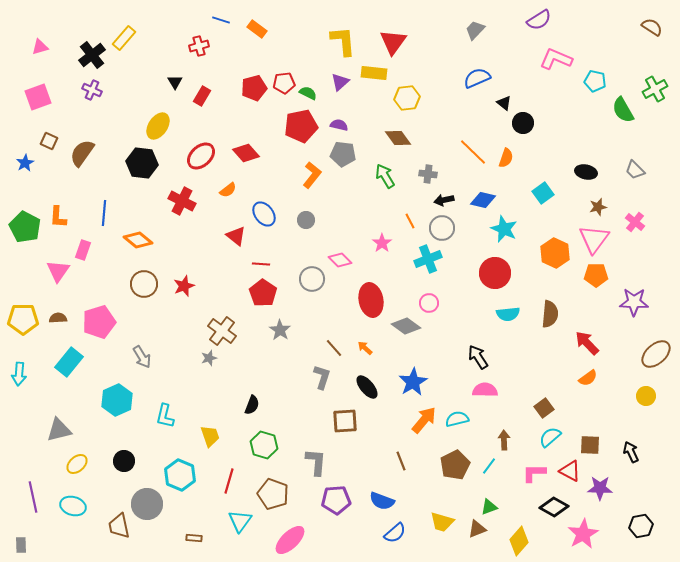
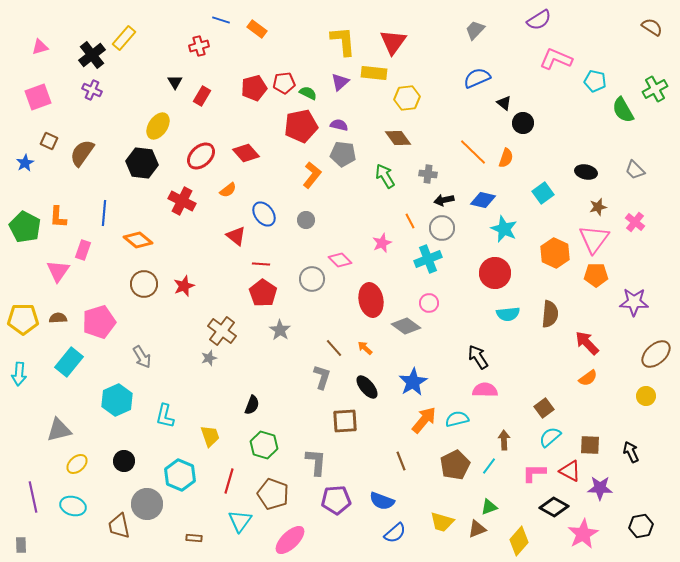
pink star at (382, 243): rotated 12 degrees clockwise
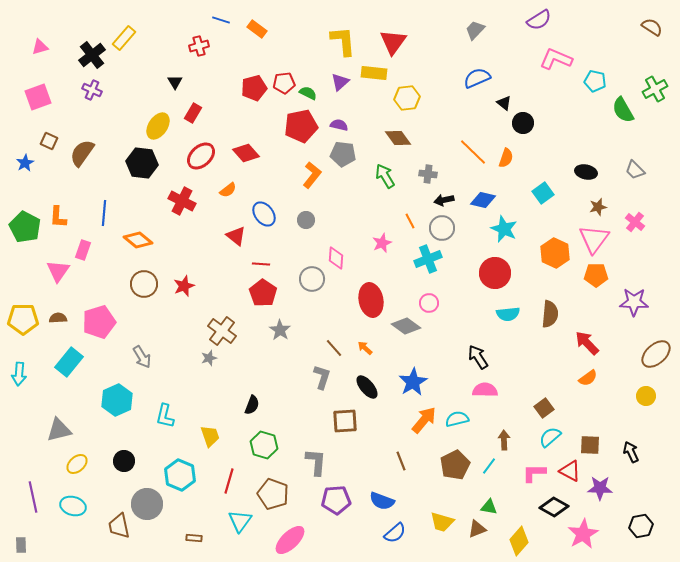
red rectangle at (202, 96): moved 9 px left, 17 px down
pink diamond at (340, 260): moved 4 px left, 2 px up; rotated 50 degrees clockwise
green triangle at (489, 507): rotated 30 degrees clockwise
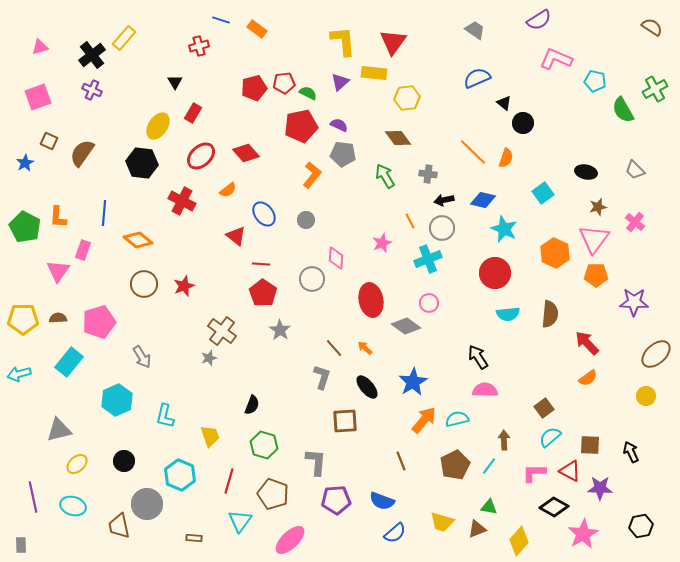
gray trapezoid at (475, 30): rotated 80 degrees clockwise
purple semicircle at (339, 125): rotated 12 degrees clockwise
cyan arrow at (19, 374): rotated 70 degrees clockwise
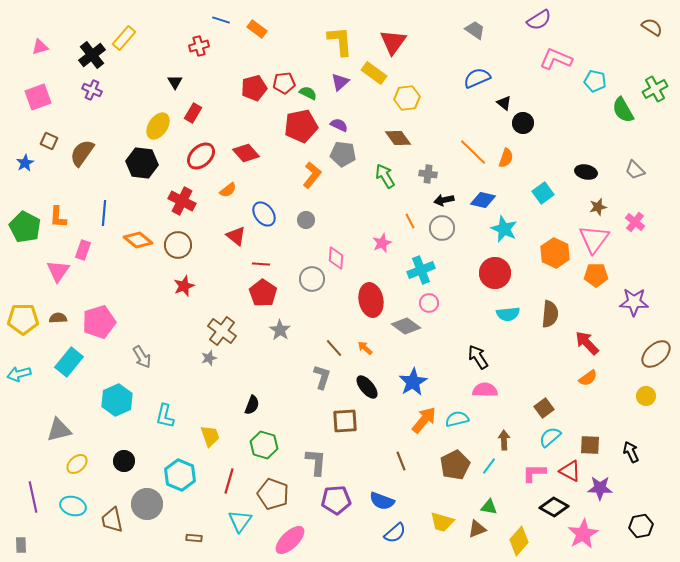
yellow L-shape at (343, 41): moved 3 px left
yellow rectangle at (374, 73): rotated 30 degrees clockwise
cyan cross at (428, 259): moved 7 px left, 11 px down
brown circle at (144, 284): moved 34 px right, 39 px up
brown trapezoid at (119, 526): moved 7 px left, 6 px up
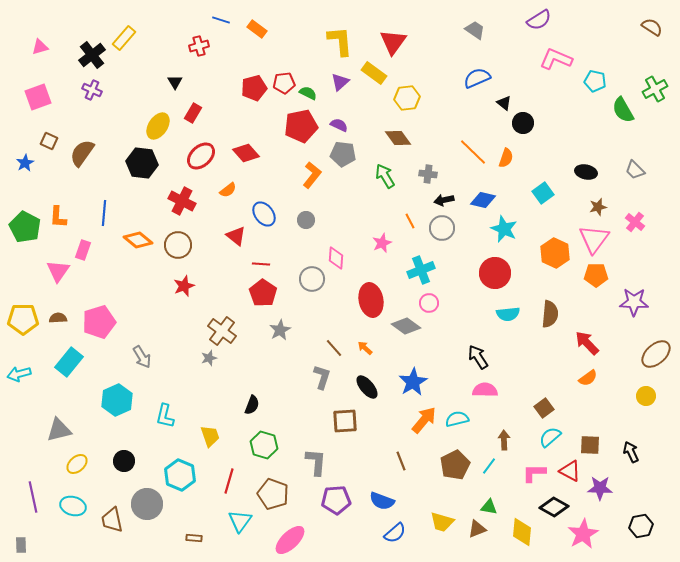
gray star at (280, 330): rotated 10 degrees clockwise
yellow diamond at (519, 541): moved 3 px right, 9 px up; rotated 36 degrees counterclockwise
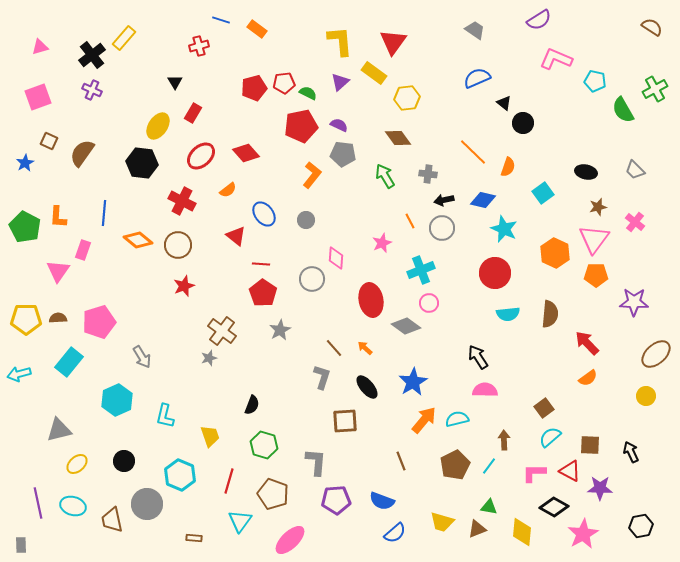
orange semicircle at (506, 158): moved 2 px right, 9 px down
yellow pentagon at (23, 319): moved 3 px right
purple line at (33, 497): moved 5 px right, 6 px down
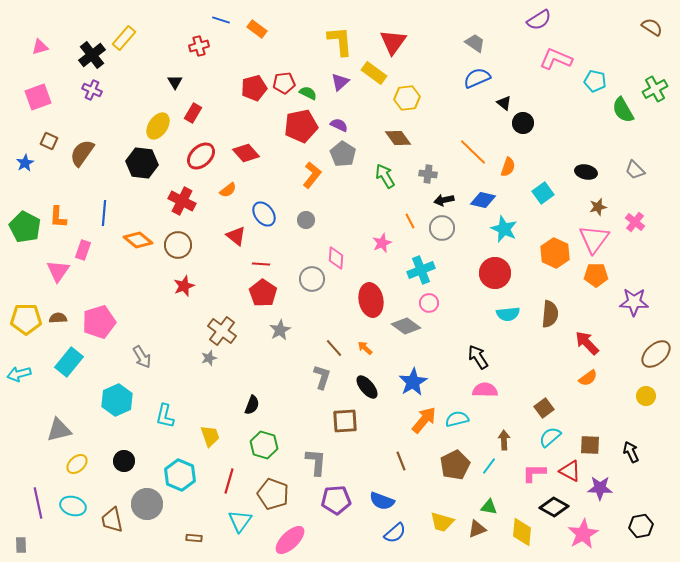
gray trapezoid at (475, 30): moved 13 px down
gray pentagon at (343, 154): rotated 25 degrees clockwise
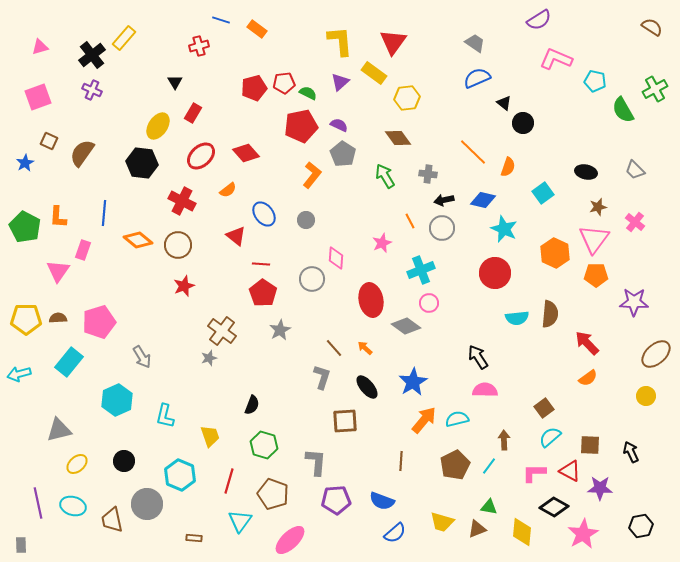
cyan semicircle at (508, 314): moved 9 px right, 4 px down
brown line at (401, 461): rotated 24 degrees clockwise
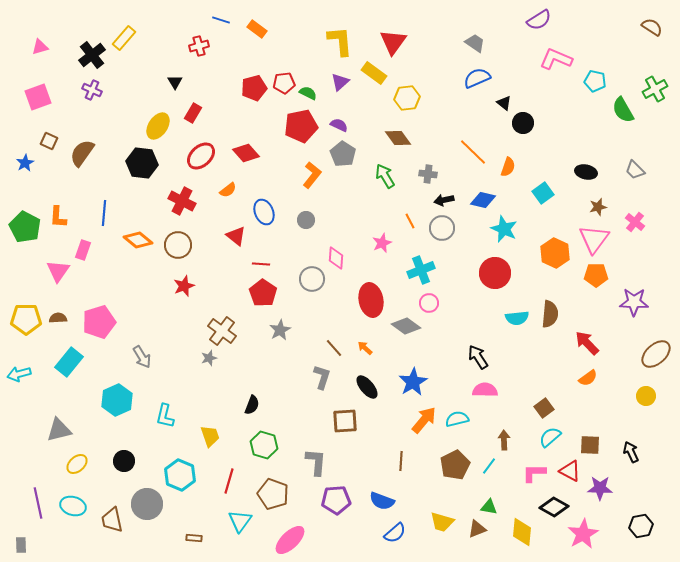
blue ellipse at (264, 214): moved 2 px up; rotated 15 degrees clockwise
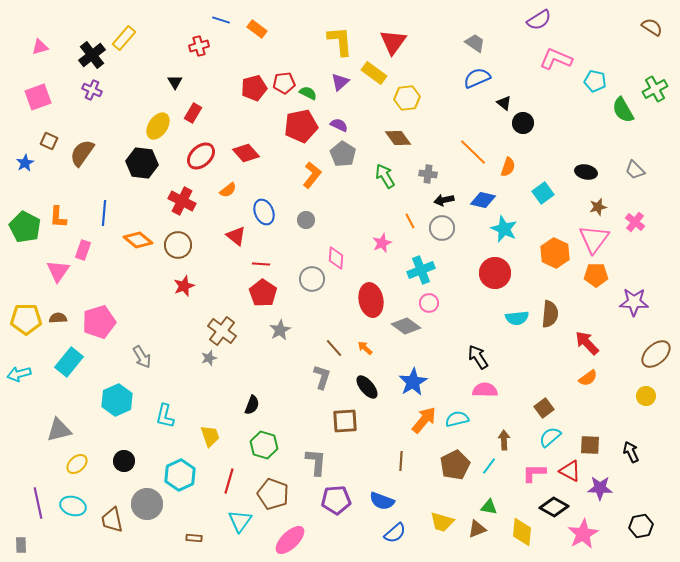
cyan hexagon at (180, 475): rotated 12 degrees clockwise
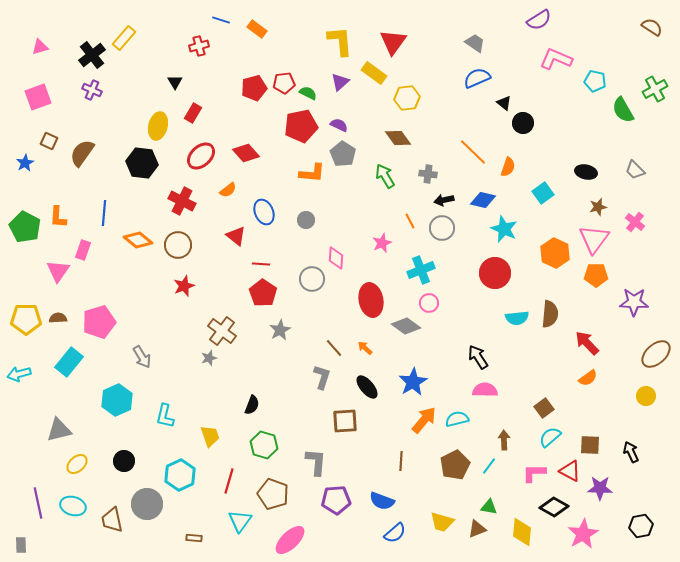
yellow ellipse at (158, 126): rotated 20 degrees counterclockwise
orange L-shape at (312, 175): moved 2 px up; rotated 56 degrees clockwise
